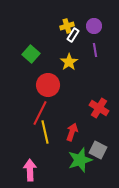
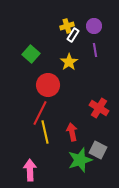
red arrow: rotated 30 degrees counterclockwise
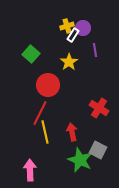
purple circle: moved 11 px left, 2 px down
green star: rotated 30 degrees counterclockwise
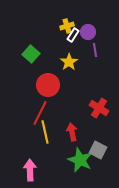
purple circle: moved 5 px right, 4 px down
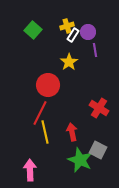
green square: moved 2 px right, 24 px up
